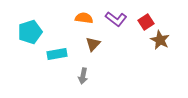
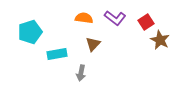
purple L-shape: moved 1 px left, 1 px up
gray arrow: moved 2 px left, 3 px up
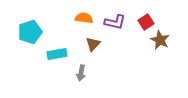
purple L-shape: moved 4 px down; rotated 25 degrees counterclockwise
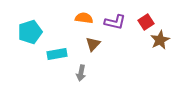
brown star: rotated 18 degrees clockwise
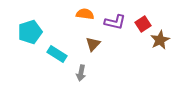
orange semicircle: moved 1 px right, 4 px up
red square: moved 3 px left, 2 px down
cyan rectangle: rotated 42 degrees clockwise
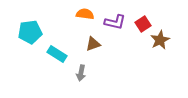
cyan pentagon: rotated 10 degrees clockwise
brown triangle: rotated 28 degrees clockwise
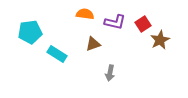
gray arrow: moved 29 px right
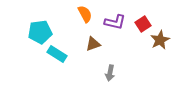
orange semicircle: rotated 54 degrees clockwise
cyan pentagon: moved 10 px right
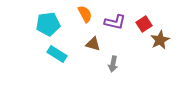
red square: moved 1 px right
cyan pentagon: moved 8 px right, 8 px up
brown triangle: rotated 35 degrees clockwise
gray arrow: moved 3 px right, 9 px up
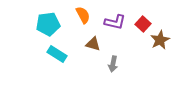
orange semicircle: moved 2 px left, 1 px down
red square: moved 1 px left; rotated 14 degrees counterclockwise
